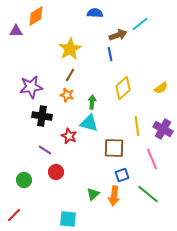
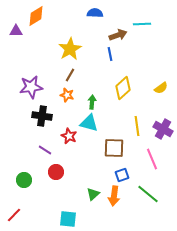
cyan line: moved 2 px right; rotated 36 degrees clockwise
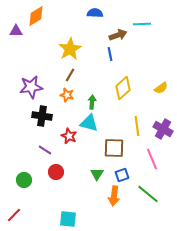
green triangle: moved 4 px right, 20 px up; rotated 16 degrees counterclockwise
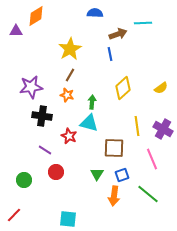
cyan line: moved 1 px right, 1 px up
brown arrow: moved 1 px up
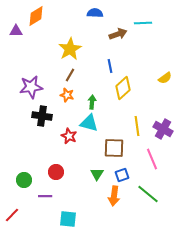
blue line: moved 12 px down
yellow semicircle: moved 4 px right, 10 px up
purple line: moved 46 px down; rotated 32 degrees counterclockwise
red line: moved 2 px left
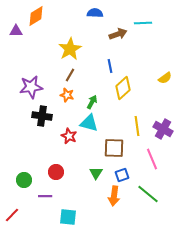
green arrow: rotated 24 degrees clockwise
green triangle: moved 1 px left, 1 px up
cyan square: moved 2 px up
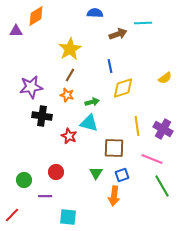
yellow diamond: rotated 25 degrees clockwise
green arrow: rotated 48 degrees clockwise
pink line: rotated 45 degrees counterclockwise
green line: moved 14 px right, 8 px up; rotated 20 degrees clockwise
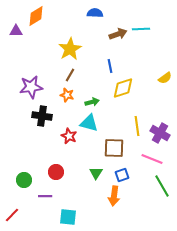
cyan line: moved 2 px left, 6 px down
purple cross: moved 3 px left, 4 px down
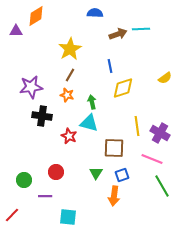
green arrow: rotated 88 degrees counterclockwise
